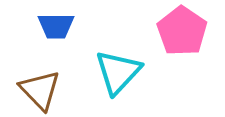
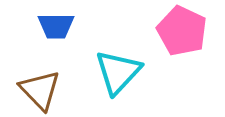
pink pentagon: rotated 9 degrees counterclockwise
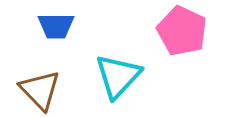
cyan triangle: moved 4 px down
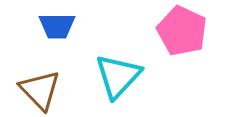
blue trapezoid: moved 1 px right
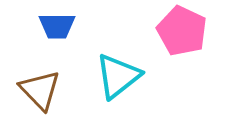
cyan triangle: rotated 9 degrees clockwise
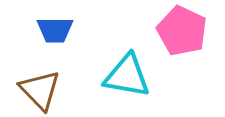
blue trapezoid: moved 2 px left, 4 px down
cyan triangle: moved 9 px right; rotated 48 degrees clockwise
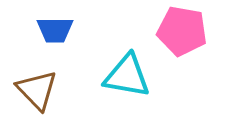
pink pentagon: rotated 15 degrees counterclockwise
brown triangle: moved 3 px left
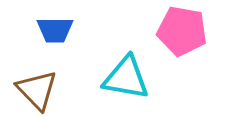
cyan triangle: moved 1 px left, 2 px down
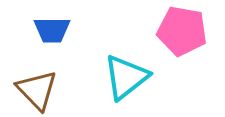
blue trapezoid: moved 3 px left
cyan triangle: moved 1 px up; rotated 48 degrees counterclockwise
